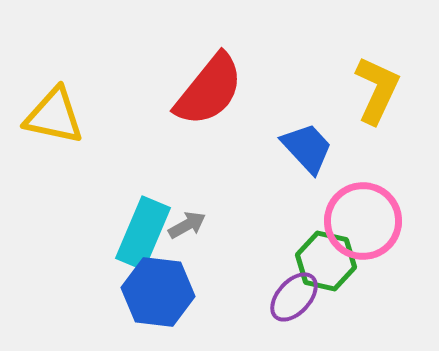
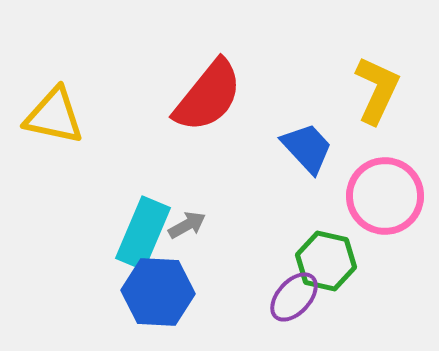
red semicircle: moved 1 px left, 6 px down
pink circle: moved 22 px right, 25 px up
blue hexagon: rotated 4 degrees counterclockwise
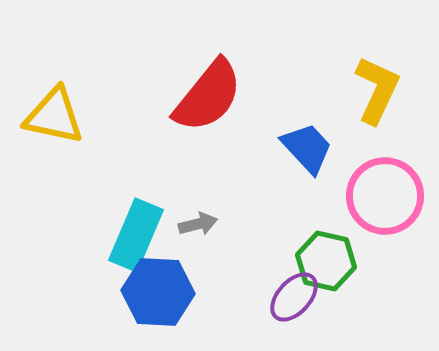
gray arrow: moved 11 px right, 1 px up; rotated 15 degrees clockwise
cyan rectangle: moved 7 px left, 2 px down
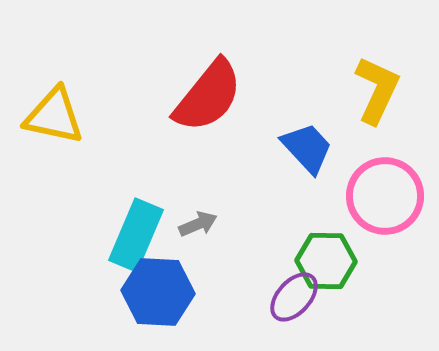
gray arrow: rotated 9 degrees counterclockwise
green hexagon: rotated 12 degrees counterclockwise
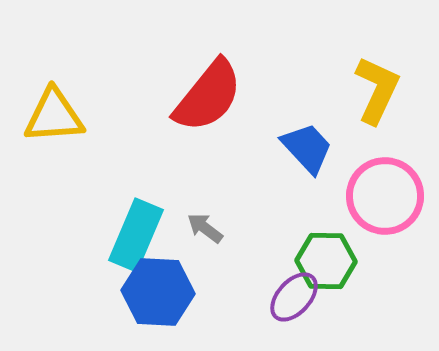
yellow triangle: rotated 16 degrees counterclockwise
gray arrow: moved 7 px right, 4 px down; rotated 120 degrees counterclockwise
